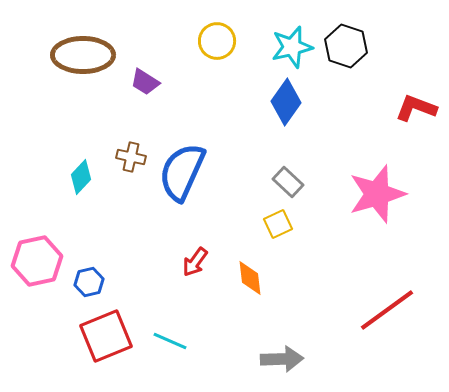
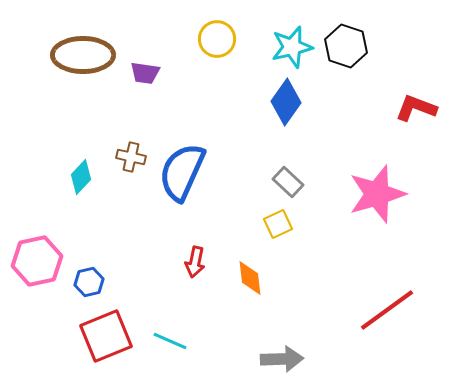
yellow circle: moved 2 px up
purple trapezoid: moved 9 px up; rotated 24 degrees counterclockwise
red arrow: rotated 24 degrees counterclockwise
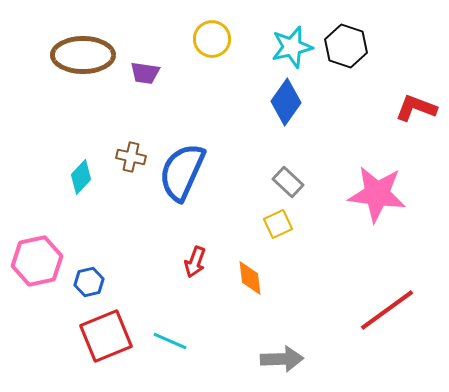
yellow circle: moved 5 px left
pink star: rotated 24 degrees clockwise
red arrow: rotated 8 degrees clockwise
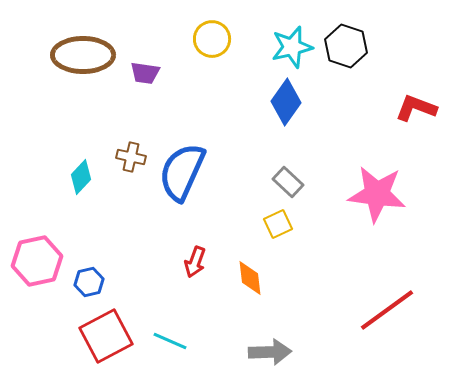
red square: rotated 6 degrees counterclockwise
gray arrow: moved 12 px left, 7 px up
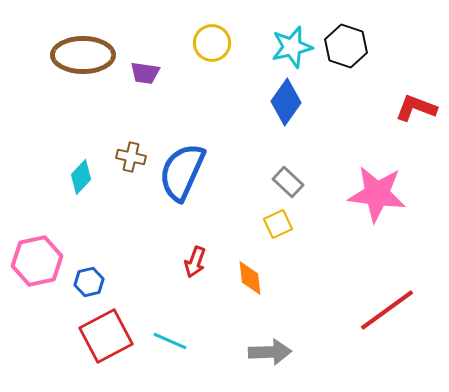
yellow circle: moved 4 px down
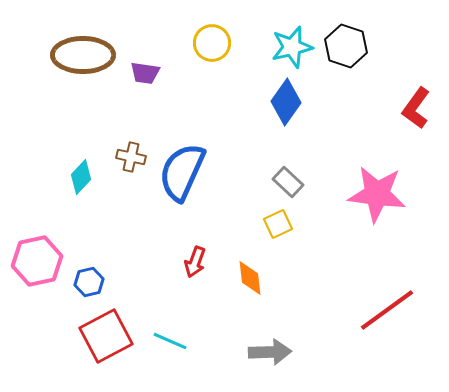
red L-shape: rotated 75 degrees counterclockwise
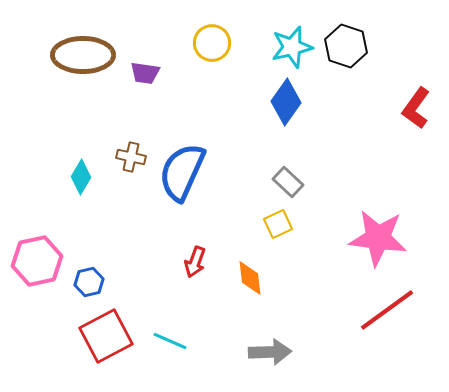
cyan diamond: rotated 12 degrees counterclockwise
pink star: moved 1 px right, 44 px down
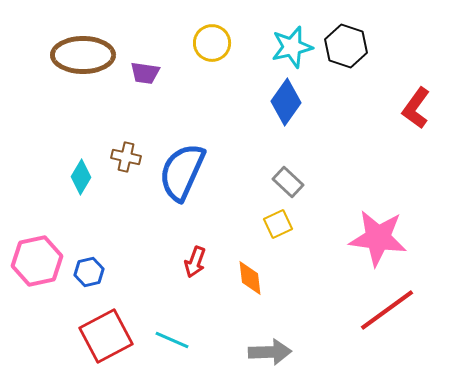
brown cross: moved 5 px left
blue hexagon: moved 10 px up
cyan line: moved 2 px right, 1 px up
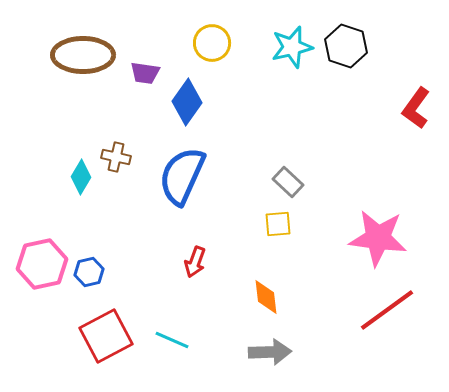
blue diamond: moved 99 px left
brown cross: moved 10 px left
blue semicircle: moved 4 px down
yellow square: rotated 20 degrees clockwise
pink hexagon: moved 5 px right, 3 px down
orange diamond: moved 16 px right, 19 px down
